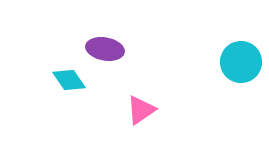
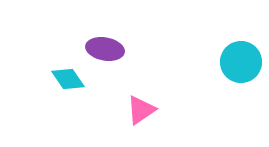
cyan diamond: moved 1 px left, 1 px up
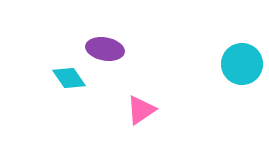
cyan circle: moved 1 px right, 2 px down
cyan diamond: moved 1 px right, 1 px up
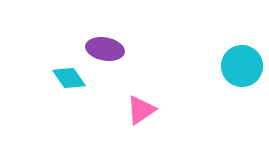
cyan circle: moved 2 px down
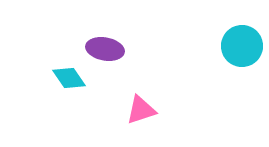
cyan circle: moved 20 px up
pink triangle: rotated 16 degrees clockwise
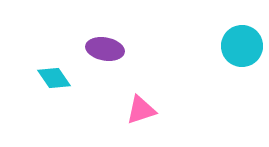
cyan diamond: moved 15 px left
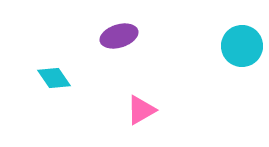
purple ellipse: moved 14 px right, 13 px up; rotated 27 degrees counterclockwise
pink triangle: rotated 12 degrees counterclockwise
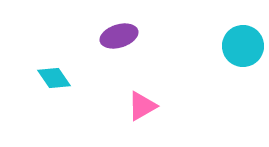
cyan circle: moved 1 px right
pink triangle: moved 1 px right, 4 px up
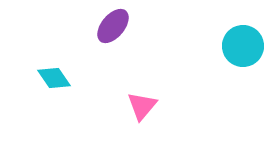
purple ellipse: moved 6 px left, 10 px up; rotated 33 degrees counterclockwise
pink triangle: rotated 20 degrees counterclockwise
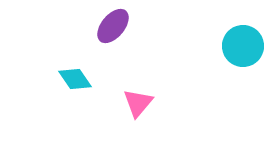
cyan diamond: moved 21 px right, 1 px down
pink triangle: moved 4 px left, 3 px up
